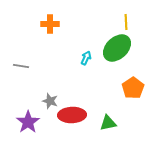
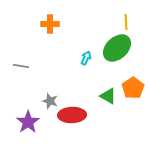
green triangle: moved 27 px up; rotated 42 degrees clockwise
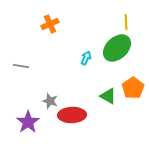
orange cross: rotated 24 degrees counterclockwise
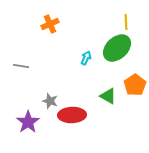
orange pentagon: moved 2 px right, 3 px up
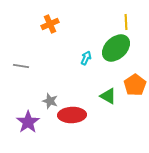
green ellipse: moved 1 px left
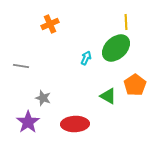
gray star: moved 7 px left, 3 px up
red ellipse: moved 3 px right, 9 px down
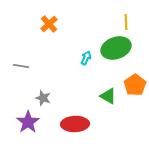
orange cross: moved 1 px left; rotated 18 degrees counterclockwise
green ellipse: rotated 24 degrees clockwise
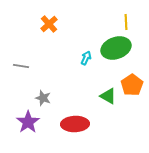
orange pentagon: moved 3 px left
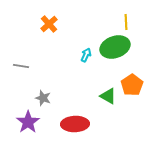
green ellipse: moved 1 px left, 1 px up
cyan arrow: moved 3 px up
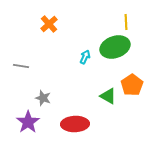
cyan arrow: moved 1 px left, 2 px down
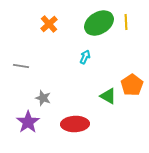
green ellipse: moved 16 px left, 24 px up; rotated 12 degrees counterclockwise
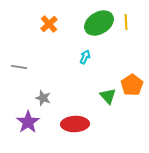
gray line: moved 2 px left, 1 px down
green triangle: rotated 18 degrees clockwise
